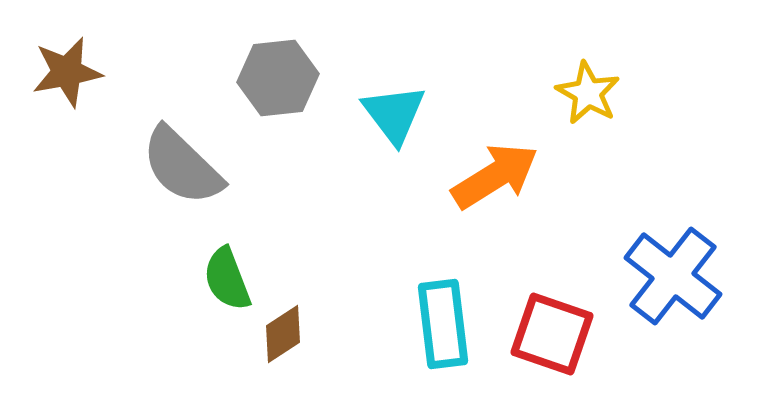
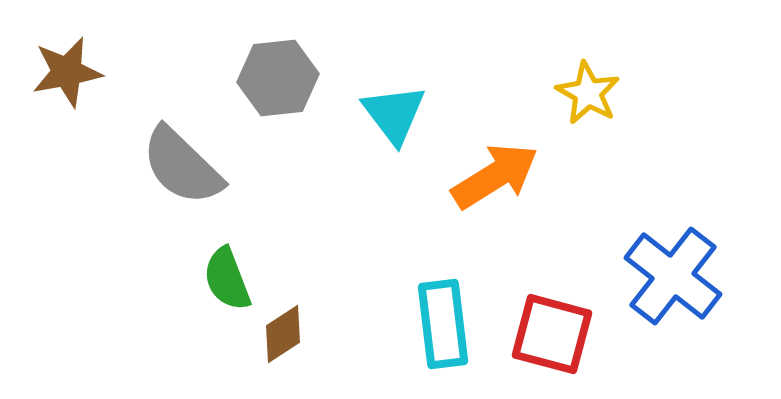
red square: rotated 4 degrees counterclockwise
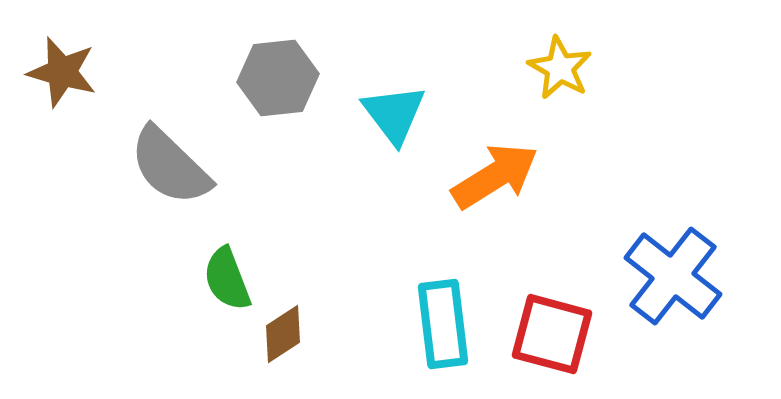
brown star: moved 5 px left; rotated 26 degrees clockwise
yellow star: moved 28 px left, 25 px up
gray semicircle: moved 12 px left
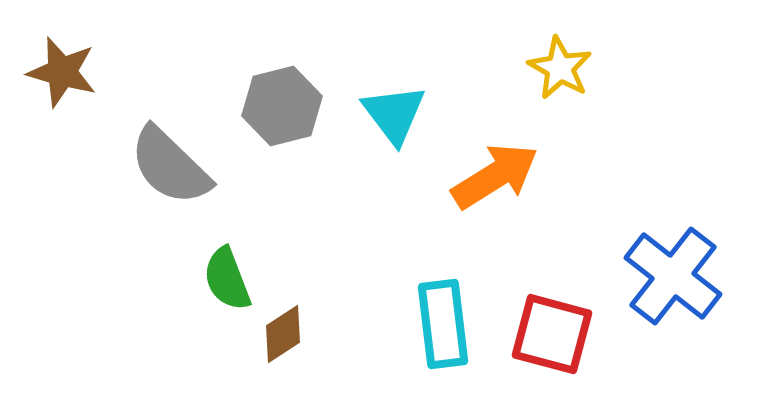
gray hexagon: moved 4 px right, 28 px down; rotated 8 degrees counterclockwise
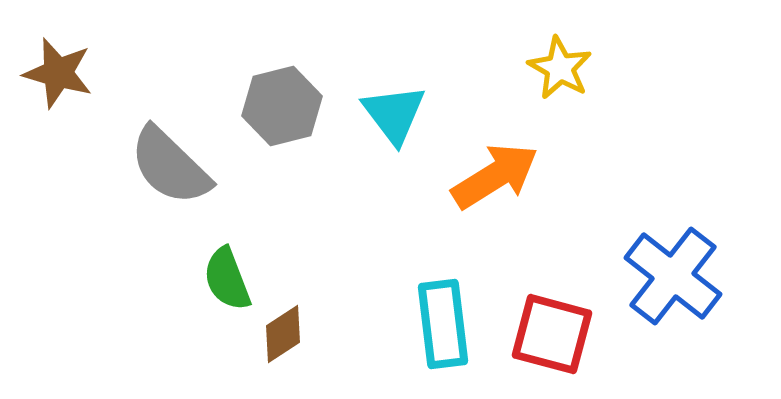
brown star: moved 4 px left, 1 px down
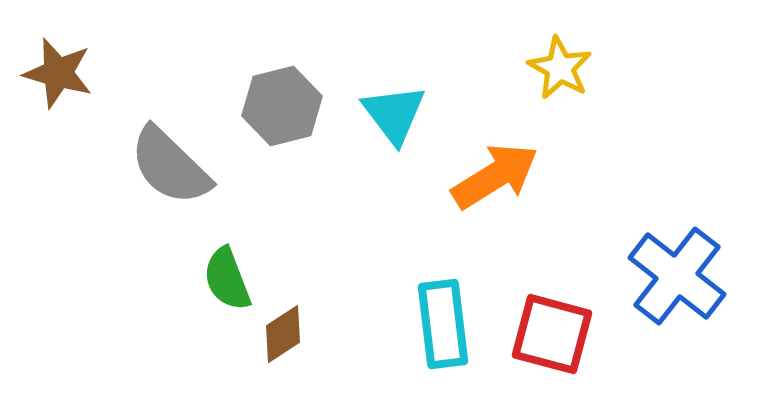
blue cross: moved 4 px right
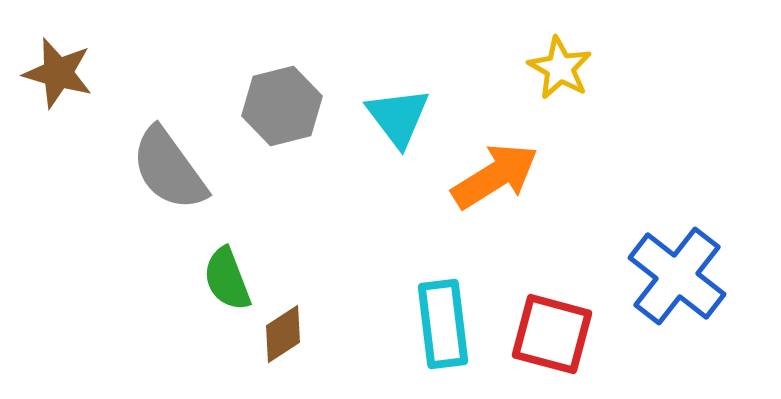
cyan triangle: moved 4 px right, 3 px down
gray semicircle: moved 1 px left, 3 px down; rotated 10 degrees clockwise
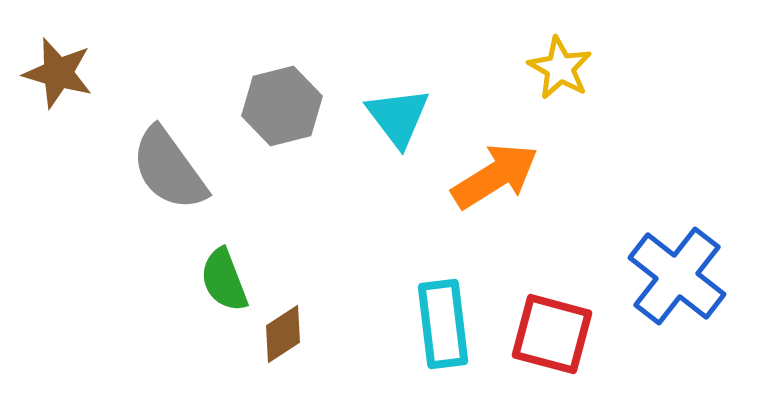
green semicircle: moved 3 px left, 1 px down
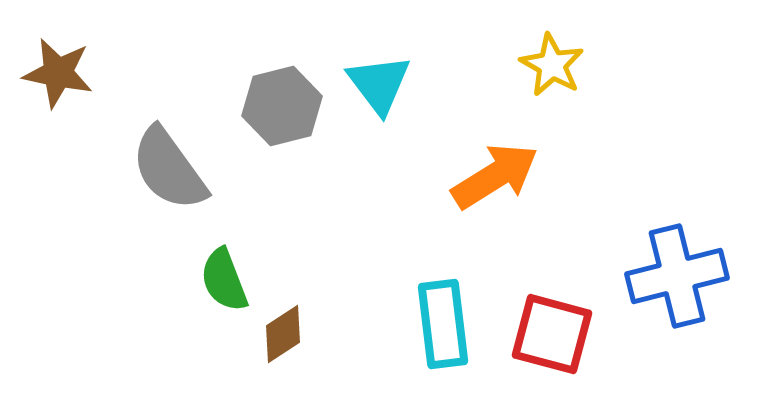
yellow star: moved 8 px left, 3 px up
brown star: rotated 4 degrees counterclockwise
cyan triangle: moved 19 px left, 33 px up
blue cross: rotated 38 degrees clockwise
